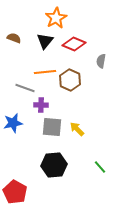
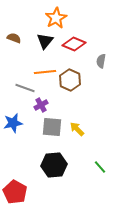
purple cross: rotated 32 degrees counterclockwise
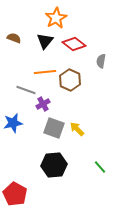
red diamond: rotated 15 degrees clockwise
gray line: moved 1 px right, 2 px down
purple cross: moved 2 px right, 1 px up
gray square: moved 2 px right, 1 px down; rotated 15 degrees clockwise
red pentagon: moved 2 px down
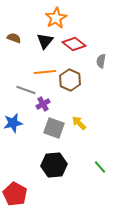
yellow arrow: moved 2 px right, 6 px up
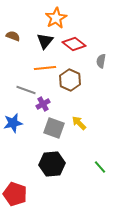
brown semicircle: moved 1 px left, 2 px up
orange line: moved 4 px up
black hexagon: moved 2 px left, 1 px up
red pentagon: rotated 10 degrees counterclockwise
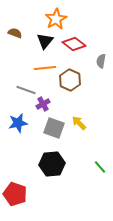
orange star: moved 1 px down
brown semicircle: moved 2 px right, 3 px up
blue star: moved 5 px right
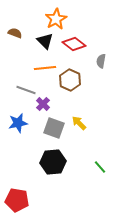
black triangle: rotated 24 degrees counterclockwise
purple cross: rotated 16 degrees counterclockwise
black hexagon: moved 1 px right, 2 px up
red pentagon: moved 2 px right, 6 px down; rotated 10 degrees counterclockwise
